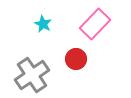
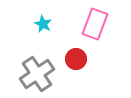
pink rectangle: rotated 24 degrees counterclockwise
gray cross: moved 5 px right, 1 px up
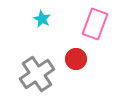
cyan star: moved 1 px left, 5 px up
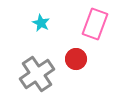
cyan star: moved 1 px left, 4 px down
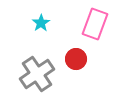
cyan star: rotated 12 degrees clockwise
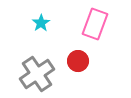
red circle: moved 2 px right, 2 px down
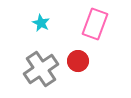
cyan star: rotated 12 degrees counterclockwise
gray cross: moved 4 px right, 5 px up
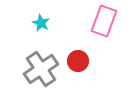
pink rectangle: moved 9 px right, 3 px up
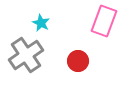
gray cross: moved 15 px left, 14 px up
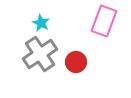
gray cross: moved 14 px right, 1 px up
red circle: moved 2 px left, 1 px down
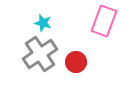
cyan star: moved 2 px right; rotated 12 degrees counterclockwise
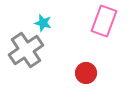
gray cross: moved 14 px left, 4 px up
red circle: moved 10 px right, 11 px down
